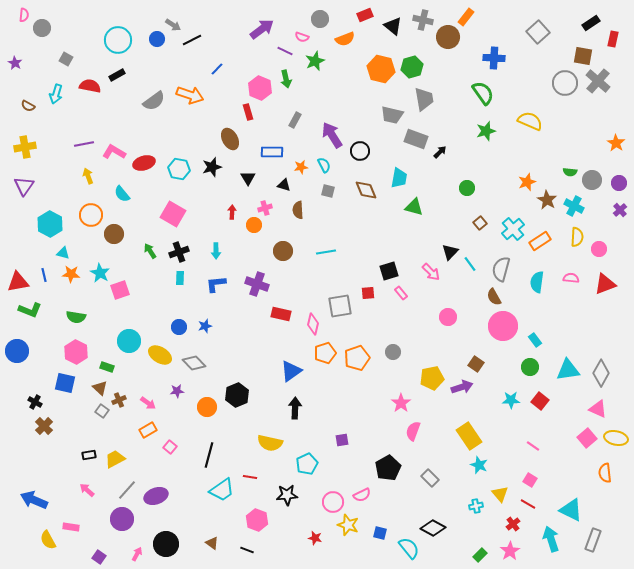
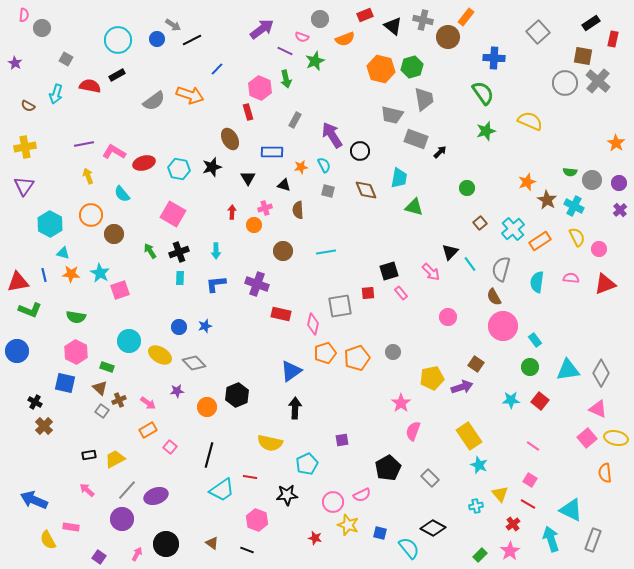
yellow semicircle at (577, 237): rotated 30 degrees counterclockwise
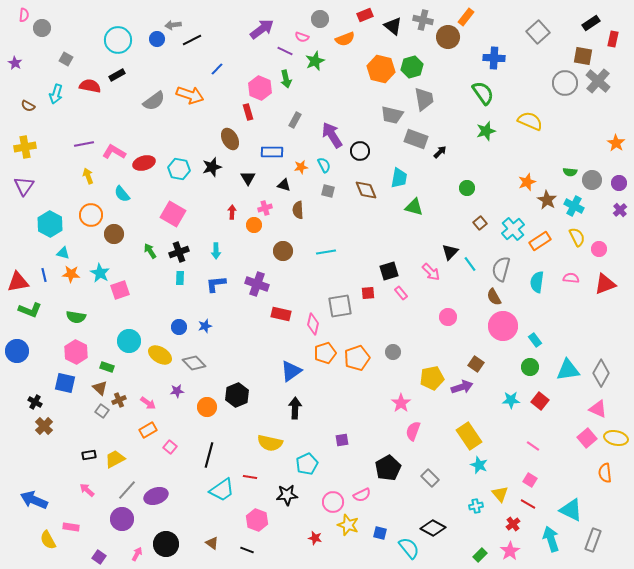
gray arrow at (173, 25): rotated 140 degrees clockwise
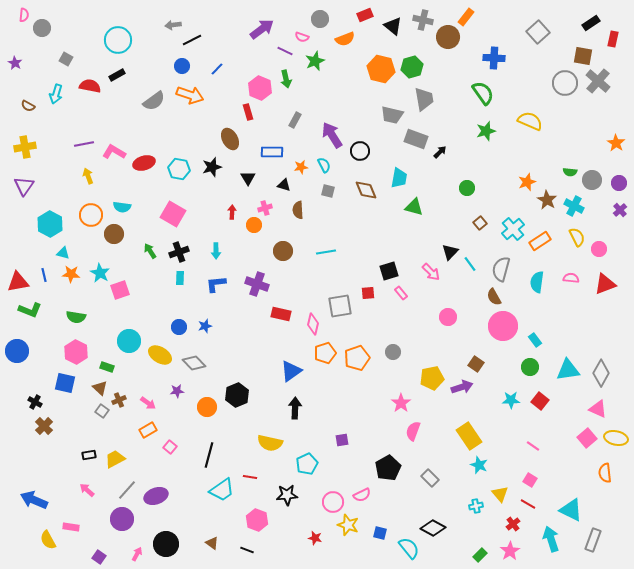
blue circle at (157, 39): moved 25 px right, 27 px down
cyan semicircle at (122, 194): moved 13 px down; rotated 42 degrees counterclockwise
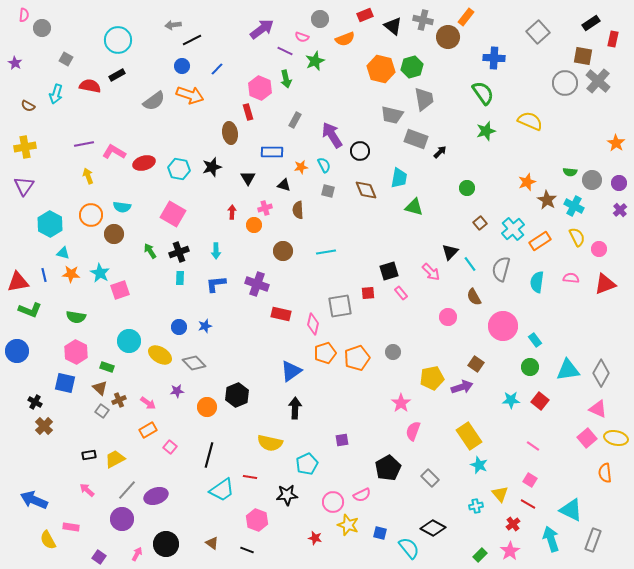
brown ellipse at (230, 139): moved 6 px up; rotated 20 degrees clockwise
brown semicircle at (494, 297): moved 20 px left
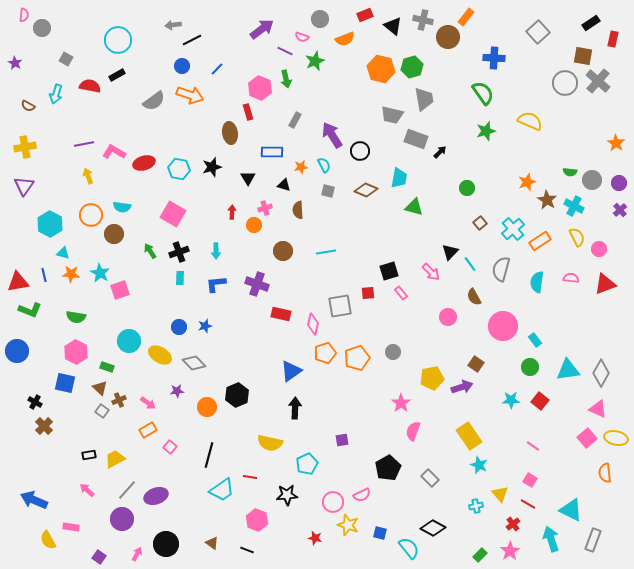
brown diamond at (366, 190): rotated 45 degrees counterclockwise
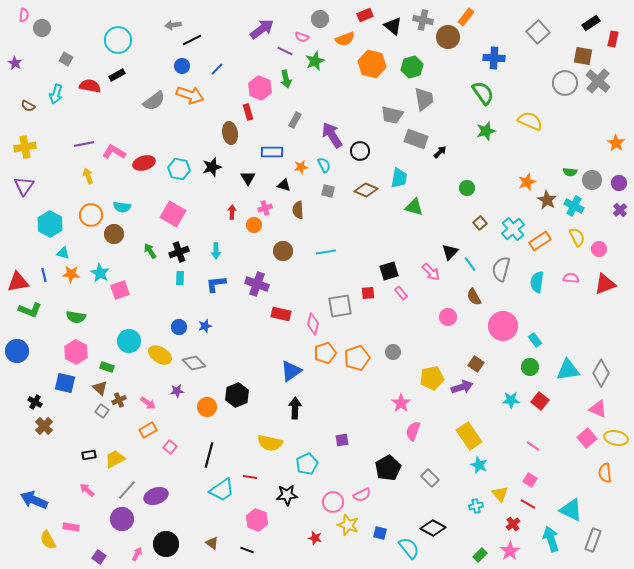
orange hexagon at (381, 69): moved 9 px left, 5 px up
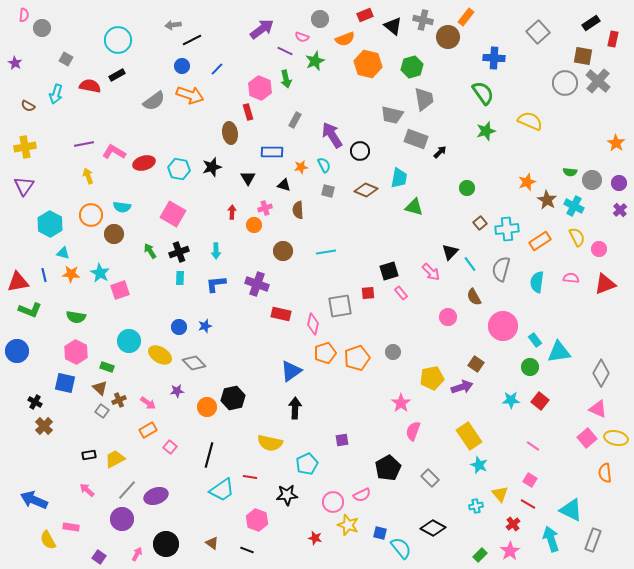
orange hexagon at (372, 64): moved 4 px left
cyan cross at (513, 229): moved 6 px left; rotated 35 degrees clockwise
cyan triangle at (568, 370): moved 9 px left, 18 px up
black hexagon at (237, 395): moved 4 px left, 3 px down; rotated 10 degrees clockwise
cyan semicircle at (409, 548): moved 8 px left
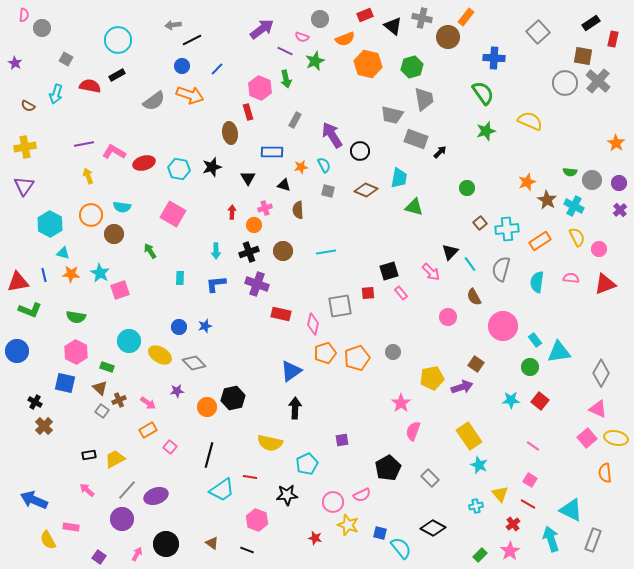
gray cross at (423, 20): moved 1 px left, 2 px up
black cross at (179, 252): moved 70 px right
